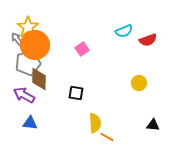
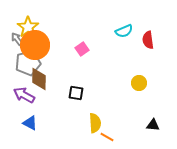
red semicircle: rotated 102 degrees clockwise
blue triangle: rotated 21 degrees clockwise
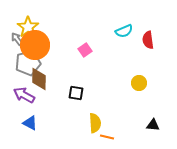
pink square: moved 3 px right, 1 px down
orange line: rotated 16 degrees counterclockwise
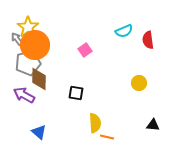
blue triangle: moved 9 px right, 9 px down; rotated 14 degrees clockwise
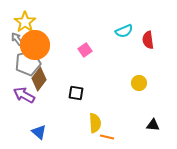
yellow star: moved 3 px left, 5 px up
brown diamond: rotated 35 degrees clockwise
